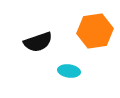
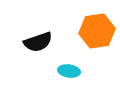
orange hexagon: moved 2 px right
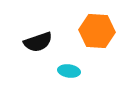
orange hexagon: rotated 12 degrees clockwise
